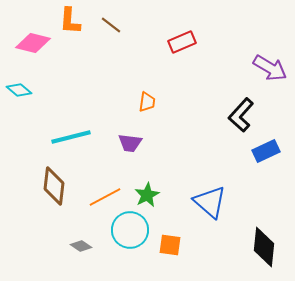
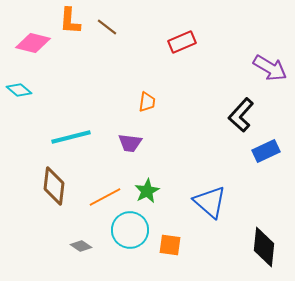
brown line: moved 4 px left, 2 px down
green star: moved 4 px up
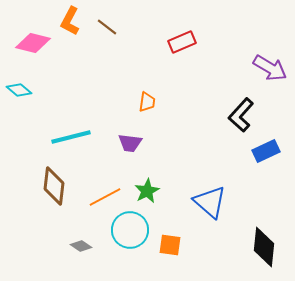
orange L-shape: rotated 24 degrees clockwise
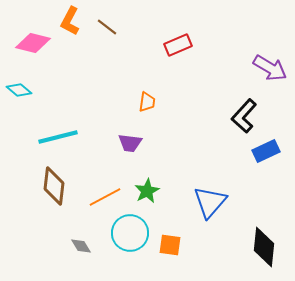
red rectangle: moved 4 px left, 3 px down
black L-shape: moved 3 px right, 1 px down
cyan line: moved 13 px left
blue triangle: rotated 30 degrees clockwise
cyan circle: moved 3 px down
gray diamond: rotated 25 degrees clockwise
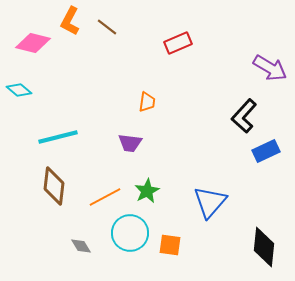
red rectangle: moved 2 px up
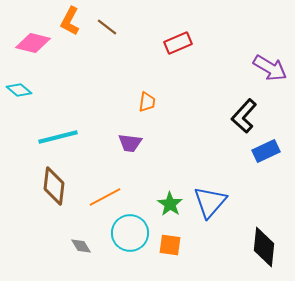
green star: moved 23 px right, 13 px down; rotated 10 degrees counterclockwise
